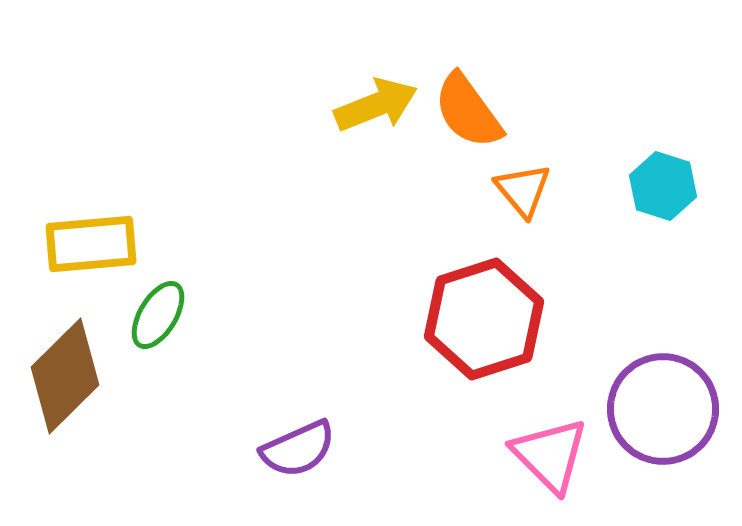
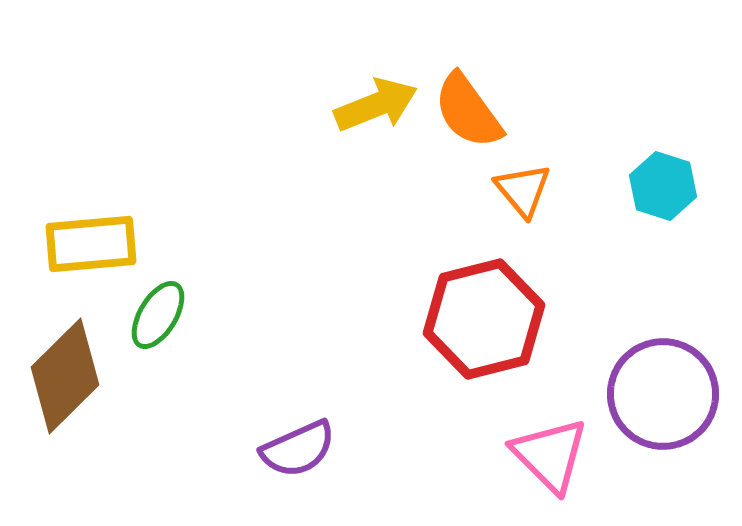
red hexagon: rotated 4 degrees clockwise
purple circle: moved 15 px up
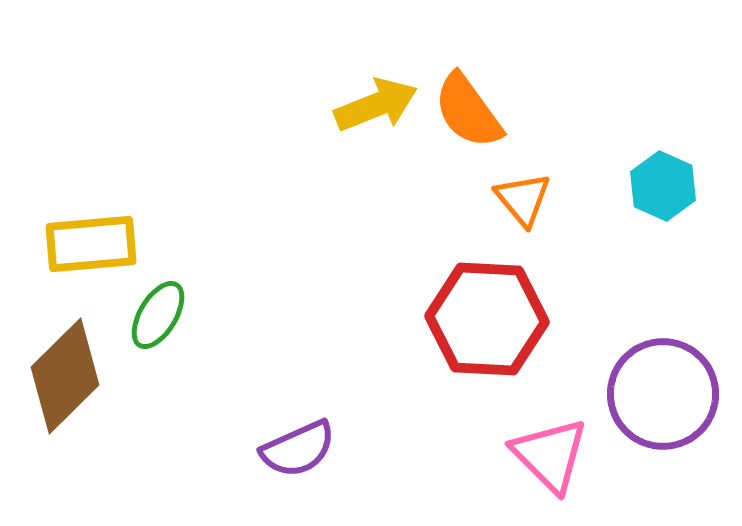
cyan hexagon: rotated 6 degrees clockwise
orange triangle: moved 9 px down
red hexagon: moved 3 px right; rotated 17 degrees clockwise
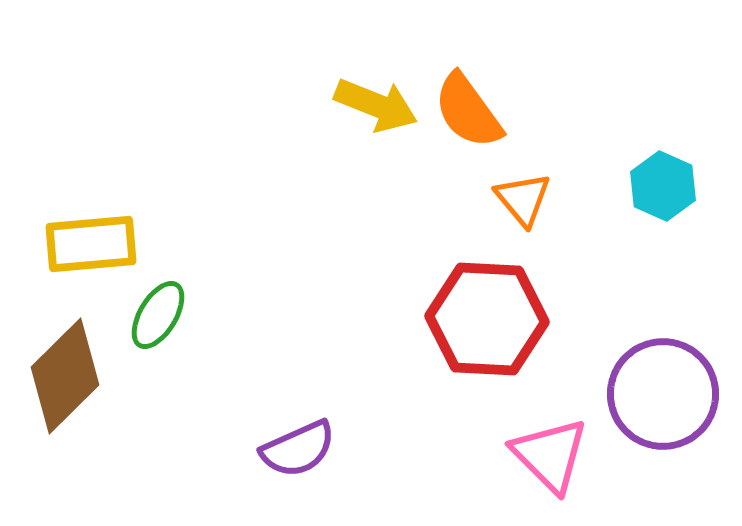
yellow arrow: rotated 44 degrees clockwise
